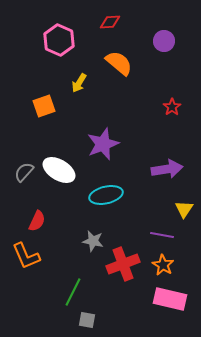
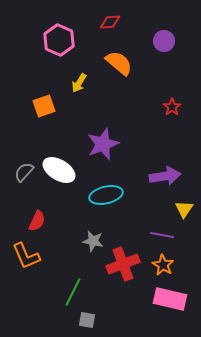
purple arrow: moved 2 px left, 7 px down
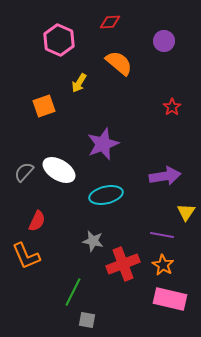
yellow triangle: moved 2 px right, 3 px down
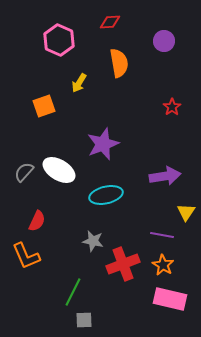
orange semicircle: rotated 40 degrees clockwise
gray square: moved 3 px left; rotated 12 degrees counterclockwise
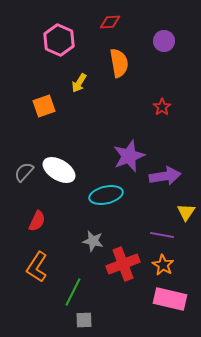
red star: moved 10 px left
purple star: moved 26 px right, 12 px down
orange L-shape: moved 11 px right, 11 px down; rotated 56 degrees clockwise
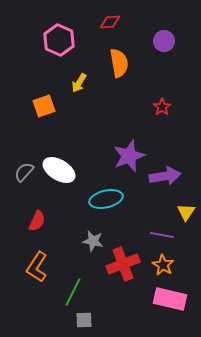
cyan ellipse: moved 4 px down
